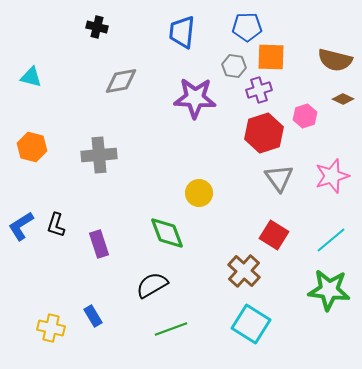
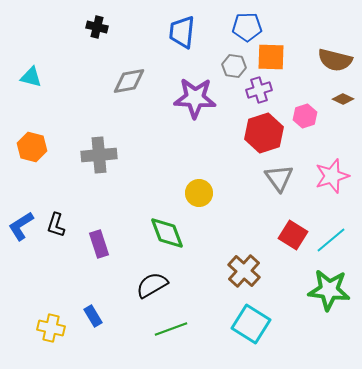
gray diamond: moved 8 px right
red square: moved 19 px right
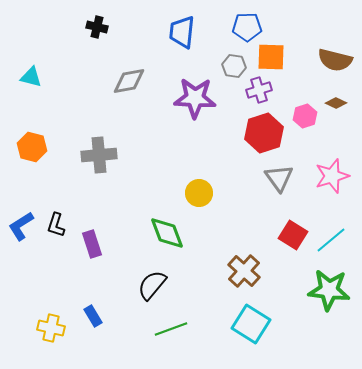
brown diamond: moved 7 px left, 4 px down
purple rectangle: moved 7 px left
black semicircle: rotated 20 degrees counterclockwise
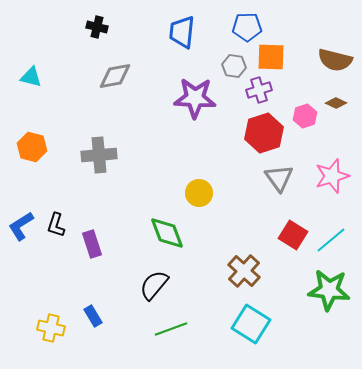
gray diamond: moved 14 px left, 5 px up
black semicircle: moved 2 px right
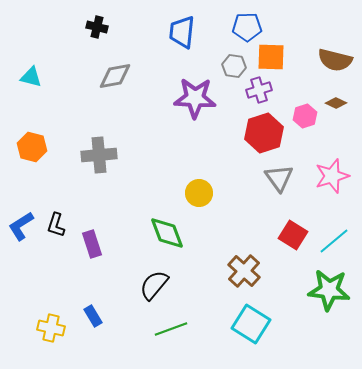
cyan line: moved 3 px right, 1 px down
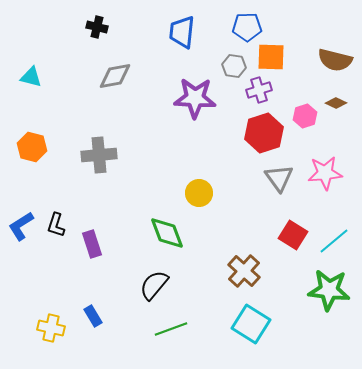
pink star: moved 7 px left, 3 px up; rotated 12 degrees clockwise
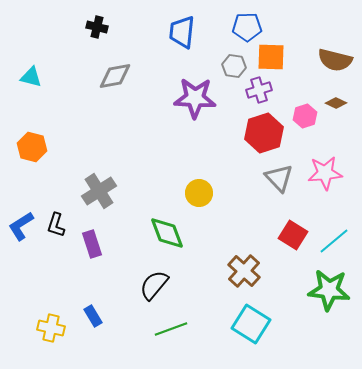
gray cross: moved 36 px down; rotated 28 degrees counterclockwise
gray triangle: rotated 8 degrees counterclockwise
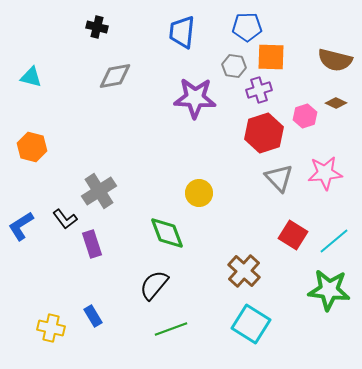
black L-shape: moved 9 px right, 6 px up; rotated 55 degrees counterclockwise
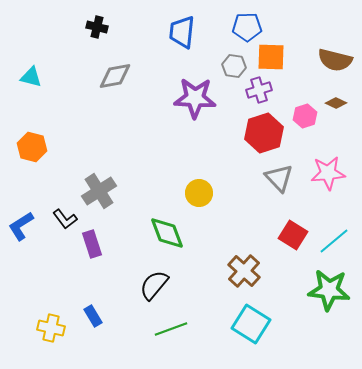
pink star: moved 3 px right
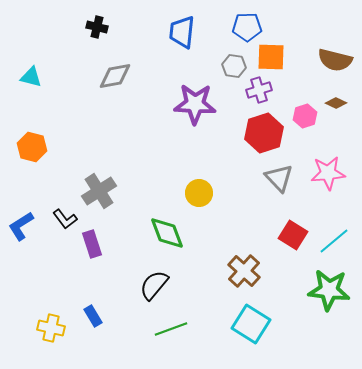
purple star: moved 6 px down
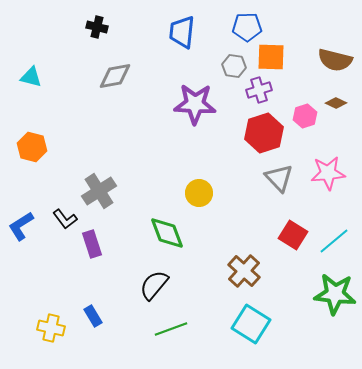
green star: moved 6 px right, 4 px down
